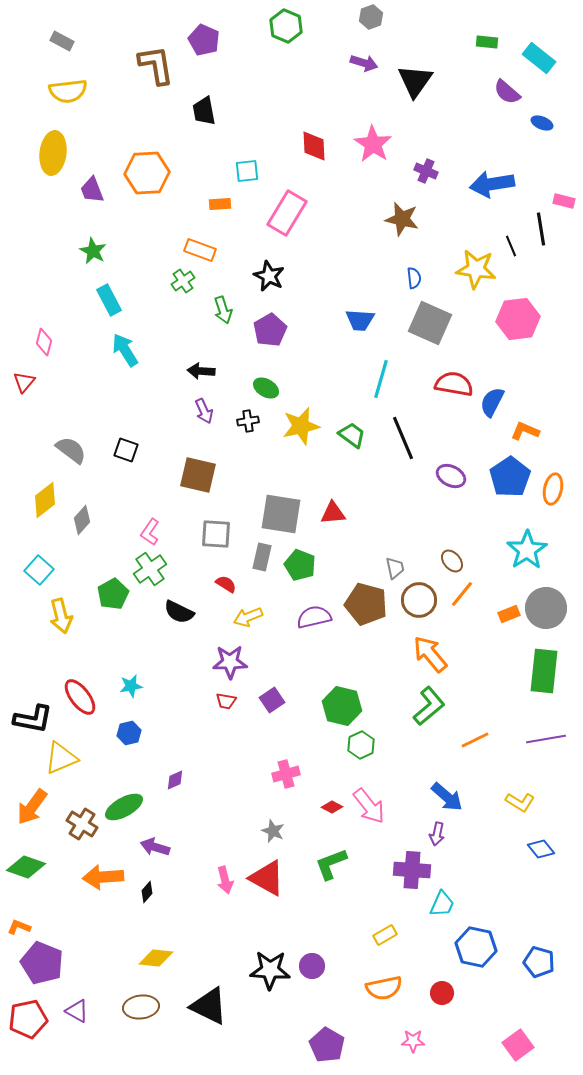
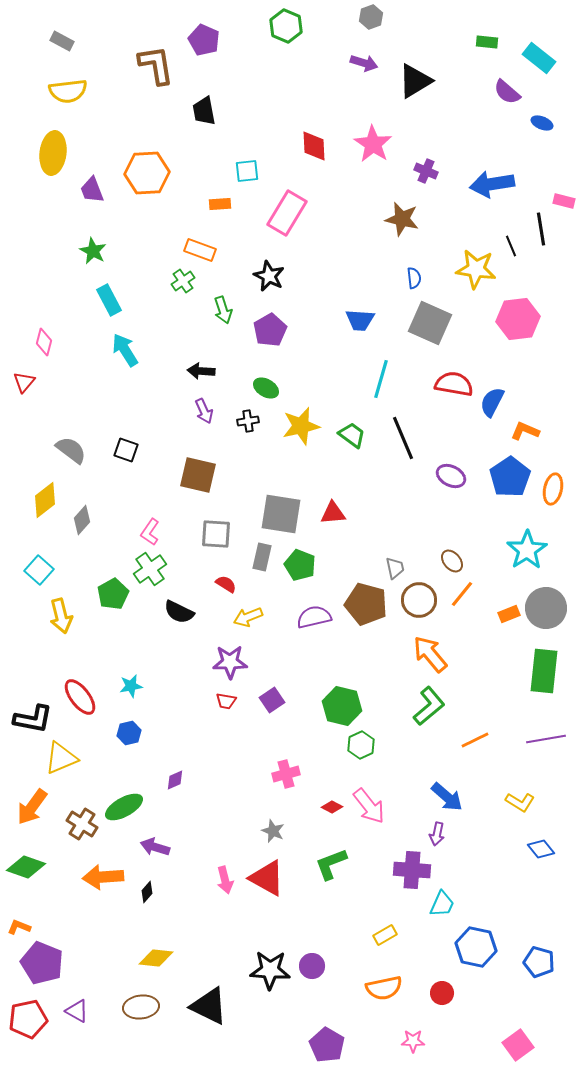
black triangle at (415, 81): rotated 24 degrees clockwise
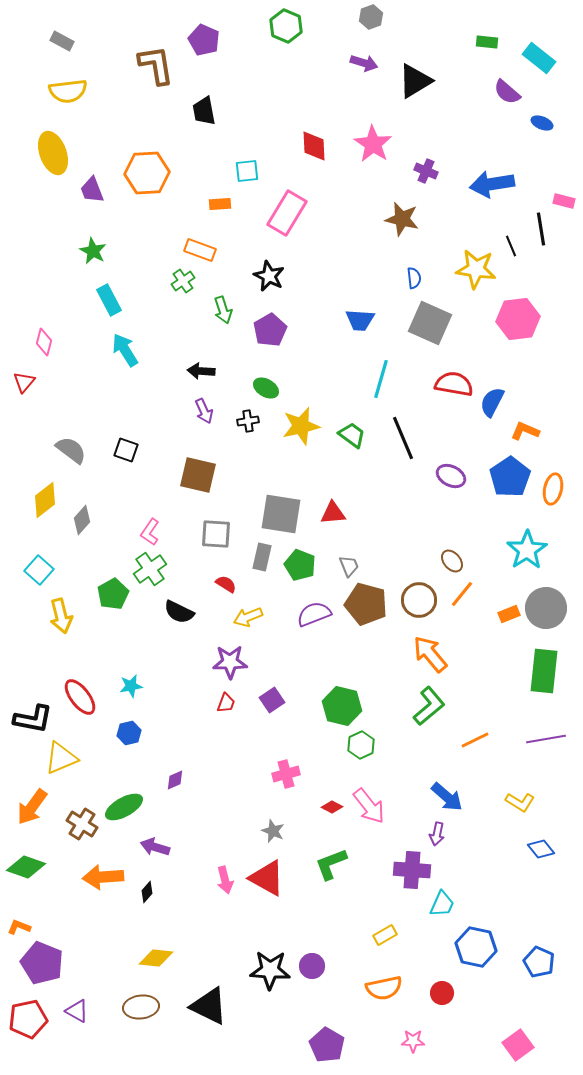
yellow ellipse at (53, 153): rotated 27 degrees counterclockwise
gray trapezoid at (395, 568): moved 46 px left, 2 px up; rotated 10 degrees counterclockwise
purple semicircle at (314, 617): moved 3 px up; rotated 8 degrees counterclockwise
red trapezoid at (226, 701): moved 2 px down; rotated 80 degrees counterclockwise
blue pentagon at (539, 962): rotated 8 degrees clockwise
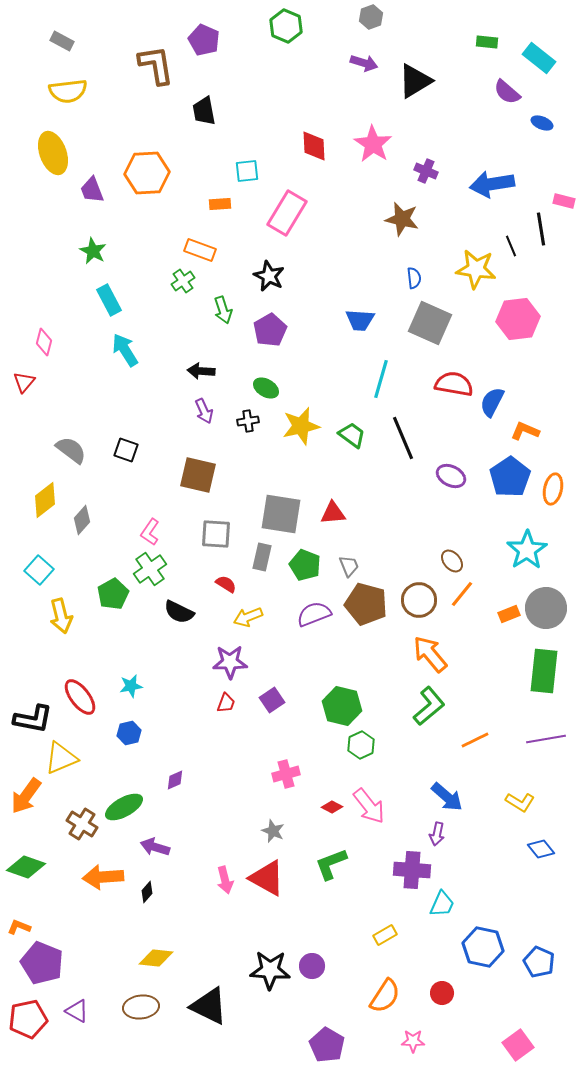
green pentagon at (300, 565): moved 5 px right
orange arrow at (32, 807): moved 6 px left, 11 px up
blue hexagon at (476, 947): moved 7 px right
orange semicircle at (384, 988): moved 1 px right, 8 px down; rotated 45 degrees counterclockwise
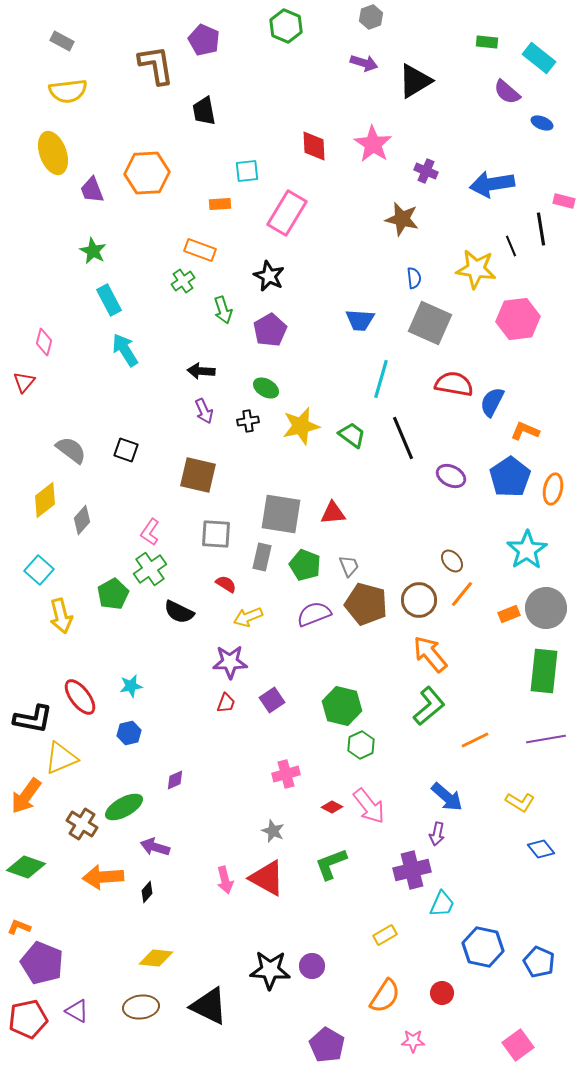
purple cross at (412, 870): rotated 18 degrees counterclockwise
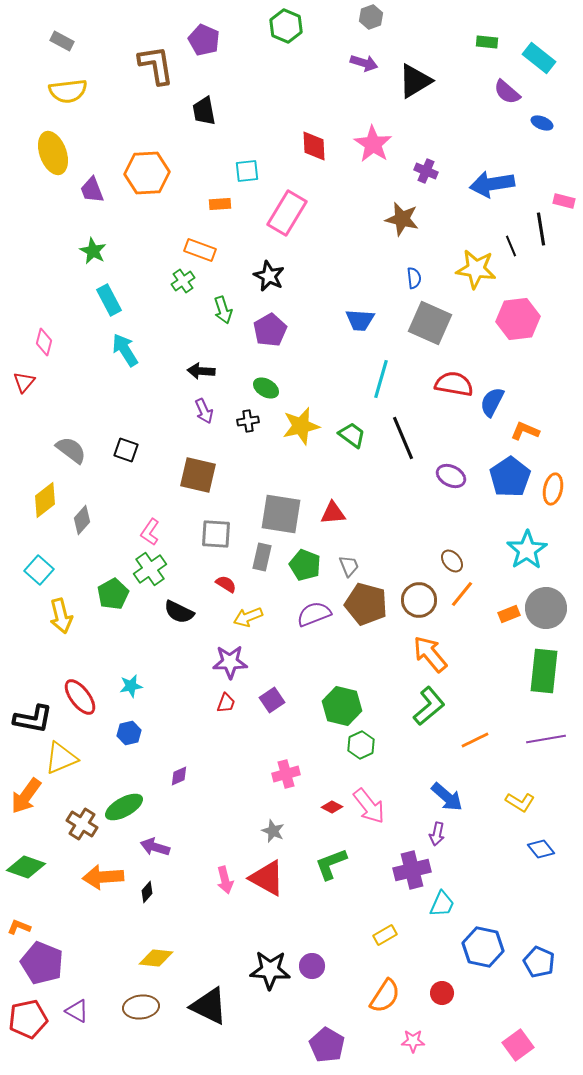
purple diamond at (175, 780): moved 4 px right, 4 px up
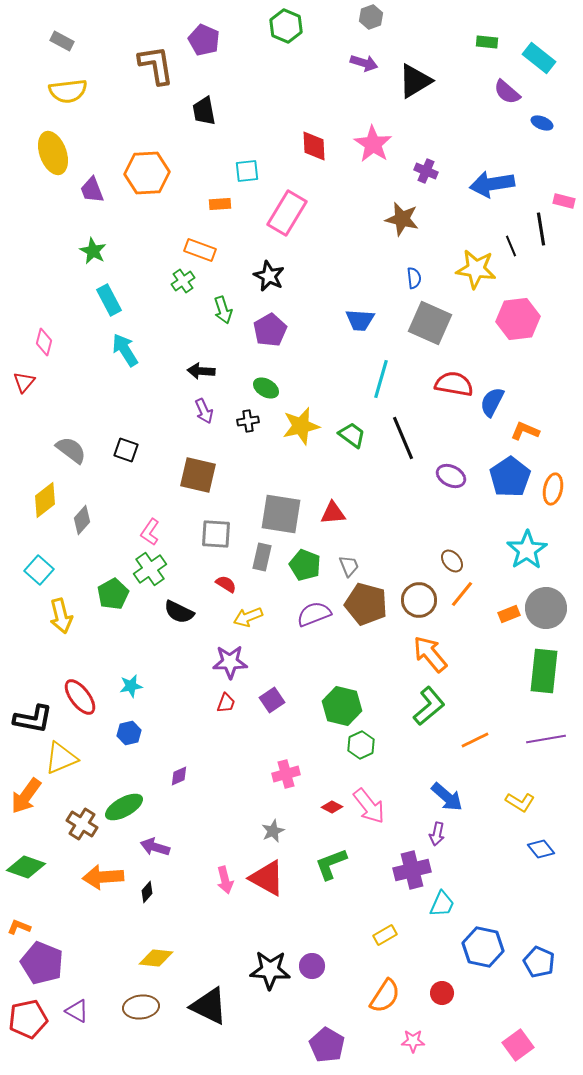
gray star at (273, 831): rotated 25 degrees clockwise
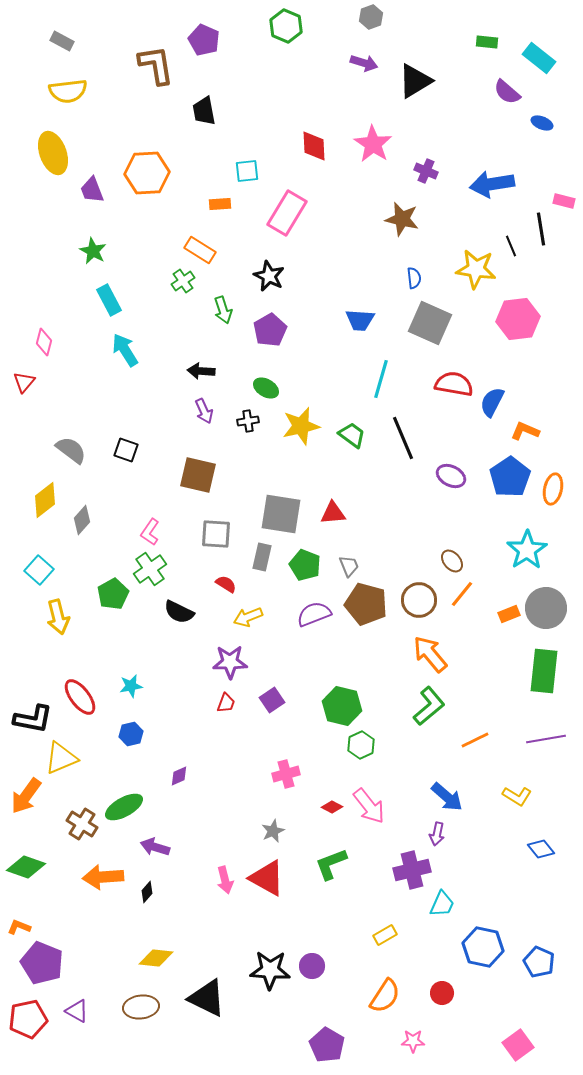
orange rectangle at (200, 250): rotated 12 degrees clockwise
yellow arrow at (61, 616): moved 3 px left, 1 px down
blue hexagon at (129, 733): moved 2 px right, 1 px down
yellow L-shape at (520, 802): moved 3 px left, 6 px up
black triangle at (209, 1006): moved 2 px left, 8 px up
